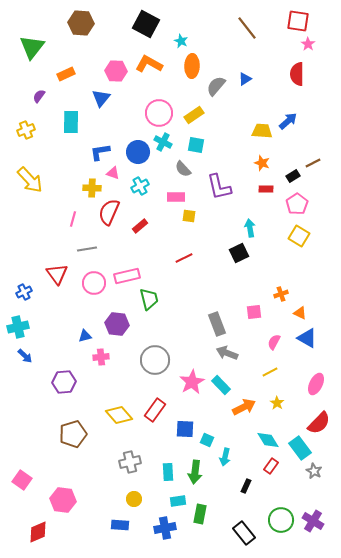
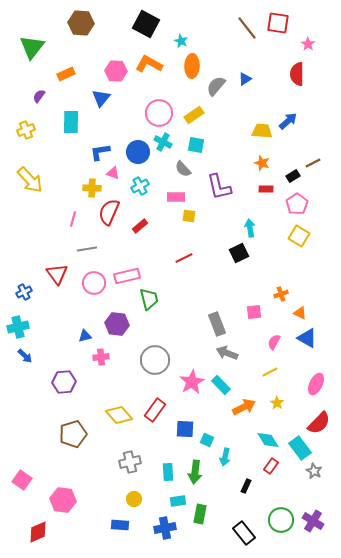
red square at (298, 21): moved 20 px left, 2 px down
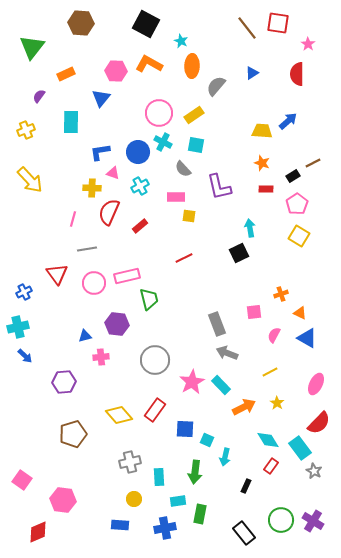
blue triangle at (245, 79): moved 7 px right, 6 px up
pink semicircle at (274, 342): moved 7 px up
cyan rectangle at (168, 472): moved 9 px left, 5 px down
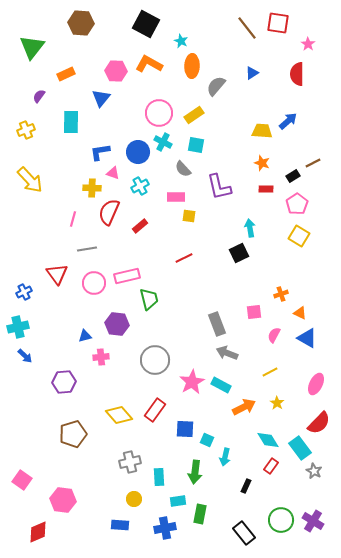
cyan rectangle at (221, 385): rotated 18 degrees counterclockwise
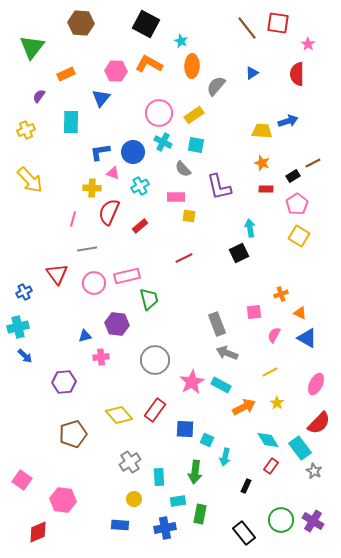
blue arrow at (288, 121): rotated 24 degrees clockwise
blue circle at (138, 152): moved 5 px left
gray cross at (130, 462): rotated 20 degrees counterclockwise
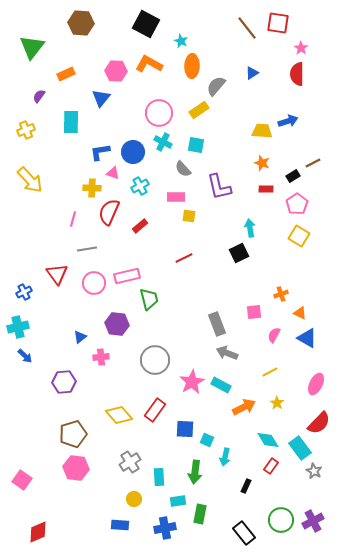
pink star at (308, 44): moved 7 px left, 4 px down
yellow rectangle at (194, 115): moved 5 px right, 5 px up
blue triangle at (85, 336): moved 5 px left, 1 px down; rotated 24 degrees counterclockwise
pink hexagon at (63, 500): moved 13 px right, 32 px up
purple cross at (313, 521): rotated 30 degrees clockwise
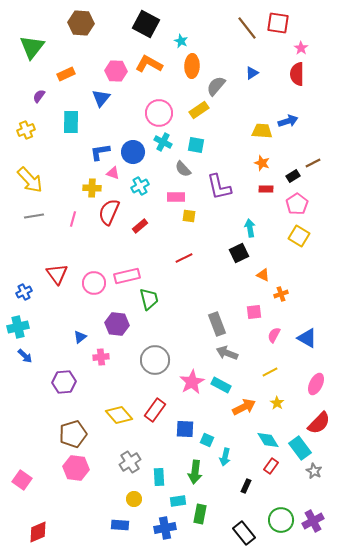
gray line at (87, 249): moved 53 px left, 33 px up
orange triangle at (300, 313): moved 37 px left, 38 px up
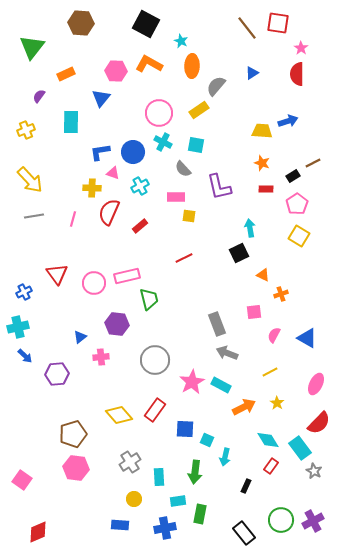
purple hexagon at (64, 382): moved 7 px left, 8 px up
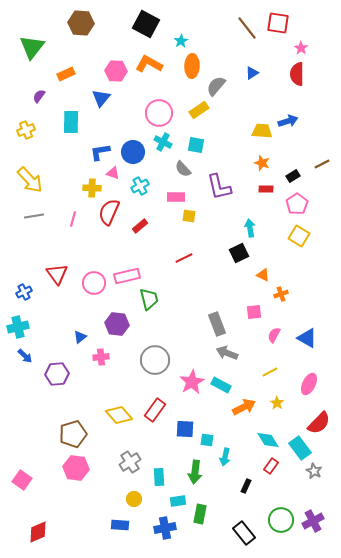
cyan star at (181, 41): rotated 16 degrees clockwise
brown line at (313, 163): moved 9 px right, 1 px down
pink ellipse at (316, 384): moved 7 px left
cyan square at (207, 440): rotated 16 degrees counterclockwise
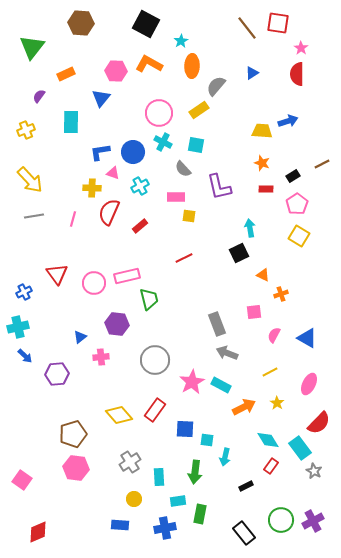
black rectangle at (246, 486): rotated 40 degrees clockwise
